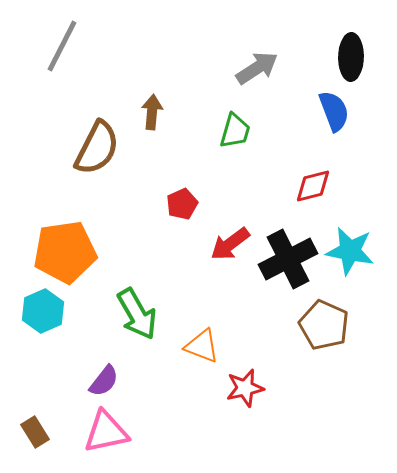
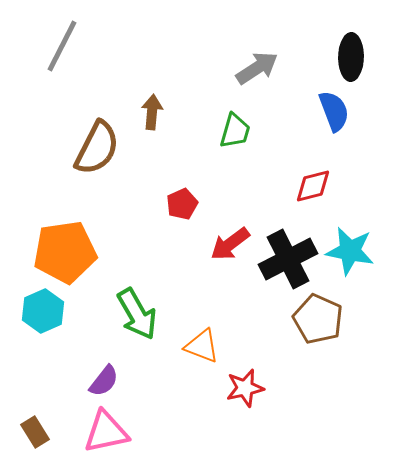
brown pentagon: moved 6 px left, 6 px up
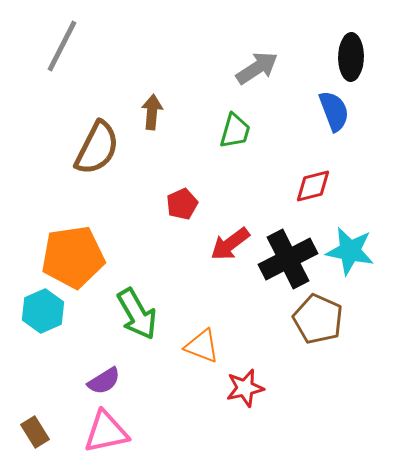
orange pentagon: moved 8 px right, 5 px down
purple semicircle: rotated 20 degrees clockwise
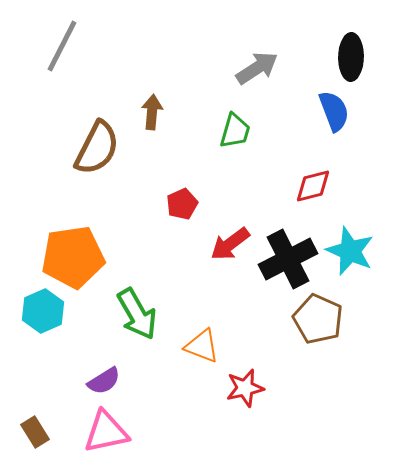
cyan star: rotated 12 degrees clockwise
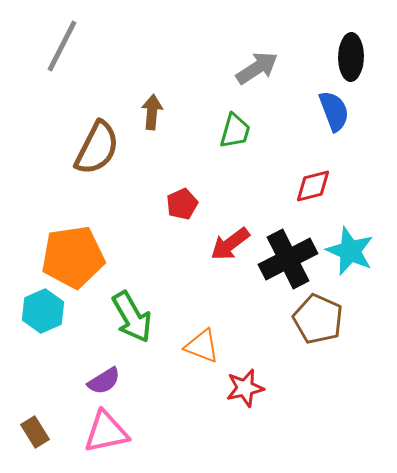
green arrow: moved 5 px left, 3 px down
